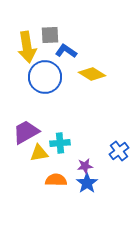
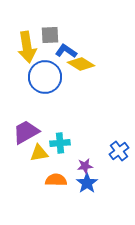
yellow diamond: moved 11 px left, 10 px up
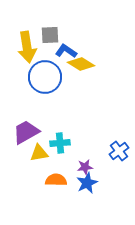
purple star: moved 1 px down
blue star: rotated 10 degrees clockwise
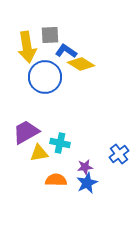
cyan cross: rotated 18 degrees clockwise
blue cross: moved 3 px down
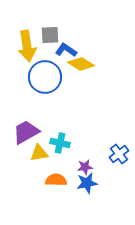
yellow arrow: moved 1 px up
blue L-shape: moved 1 px up
blue star: rotated 15 degrees clockwise
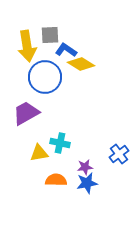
purple trapezoid: moved 19 px up
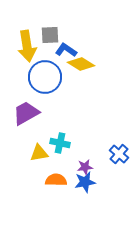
blue cross: rotated 12 degrees counterclockwise
blue star: moved 2 px left, 1 px up
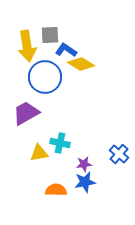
purple star: moved 1 px left, 3 px up
orange semicircle: moved 10 px down
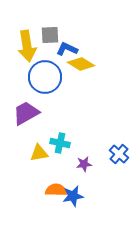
blue L-shape: moved 1 px right, 1 px up; rotated 10 degrees counterclockwise
blue star: moved 12 px left, 14 px down
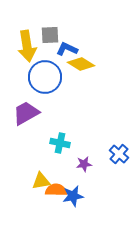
yellow triangle: moved 2 px right, 28 px down
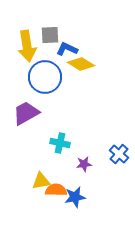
blue star: moved 2 px right, 1 px down
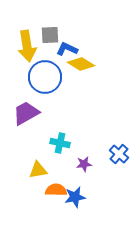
yellow triangle: moved 3 px left, 11 px up
